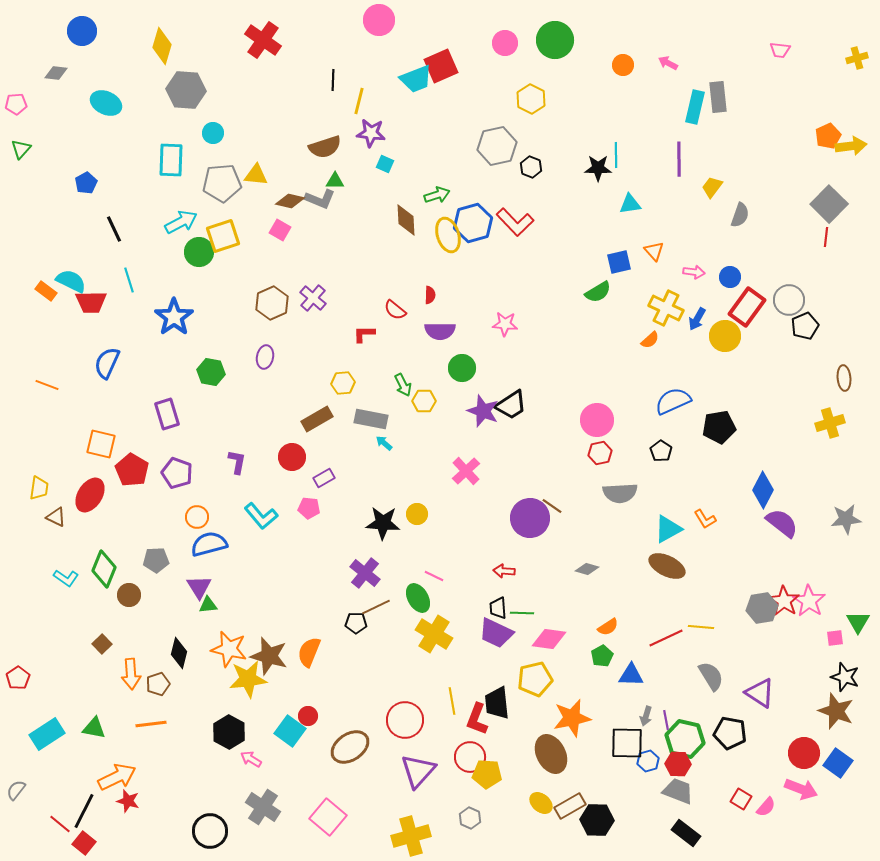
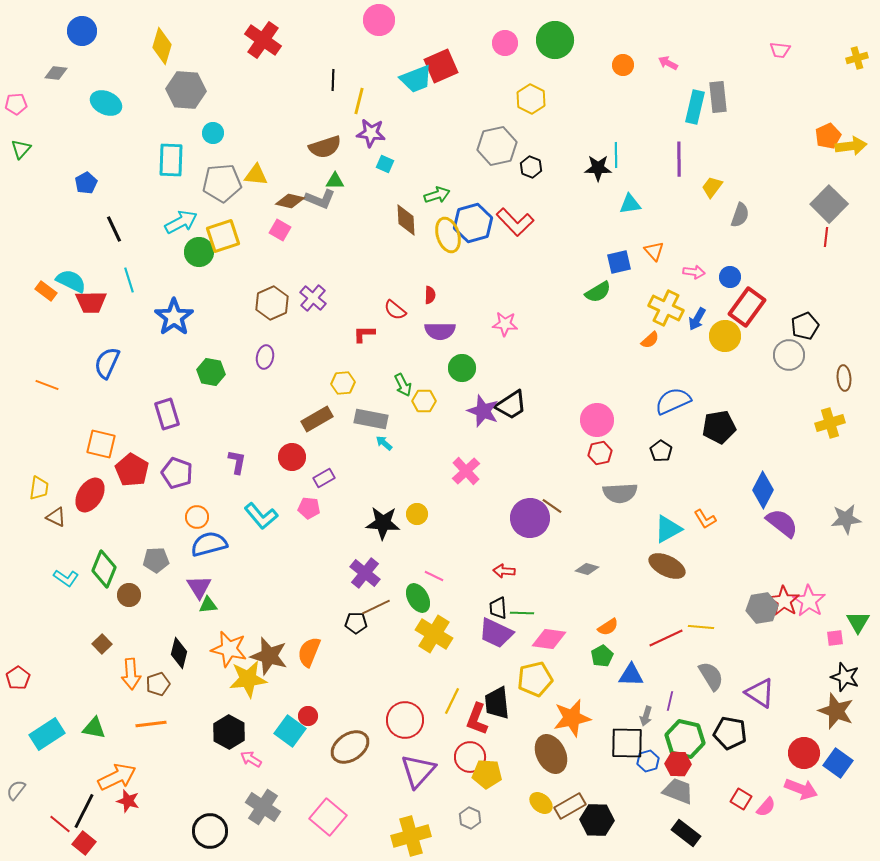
gray circle at (789, 300): moved 55 px down
yellow line at (452, 701): rotated 36 degrees clockwise
purple line at (666, 720): moved 4 px right, 19 px up; rotated 24 degrees clockwise
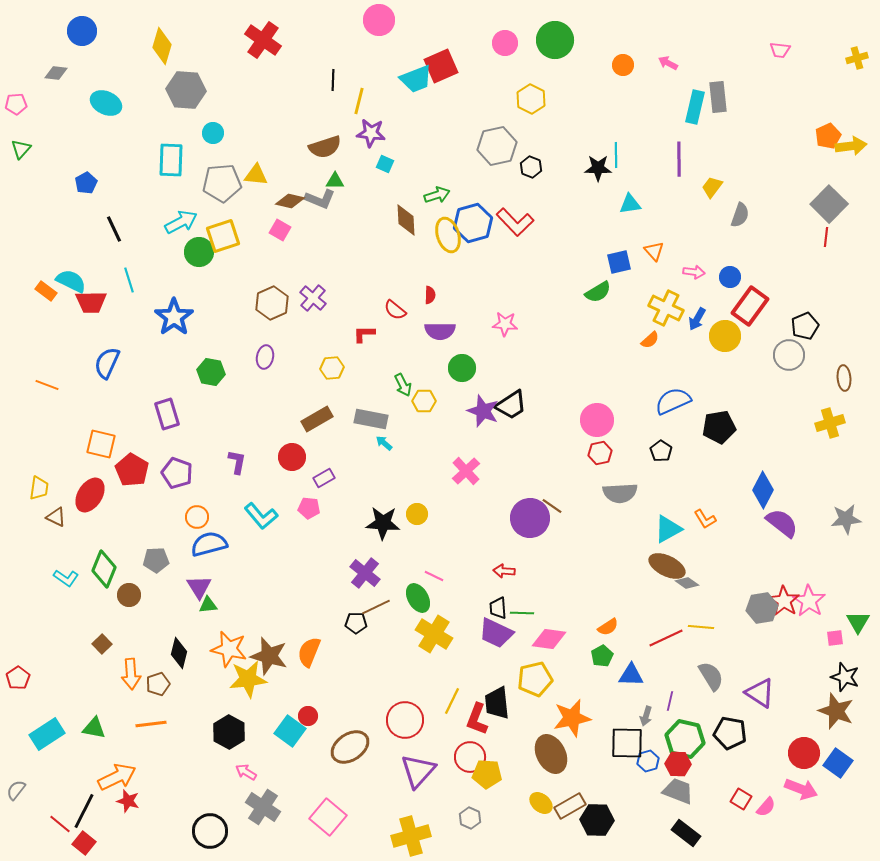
red rectangle at (747, 307): moved 3 px right, 1 px up
yellow hexagon at (343, 383): moved 11 px left, 15 px up
gray diamond at (587, 569): moved 100 px right, 14 px down; rotated 20 degrees clockwise
pink arrow at (251, 759): moved 5 px left, 13 px down
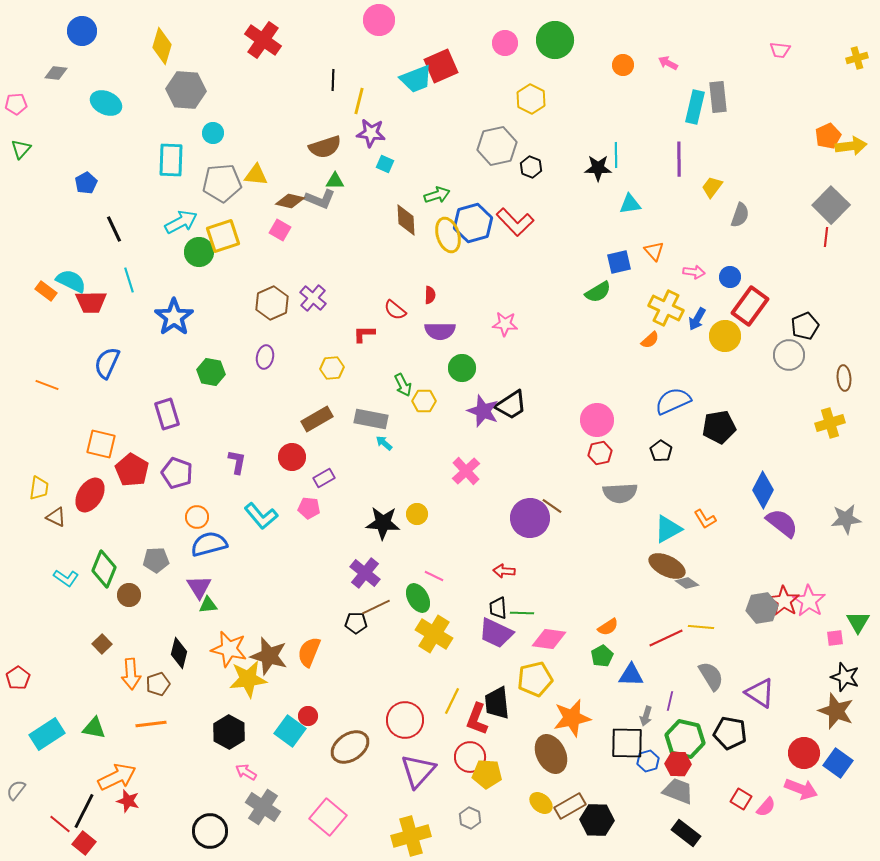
gray square at (829, 204): moved 2 px right, 1 px down
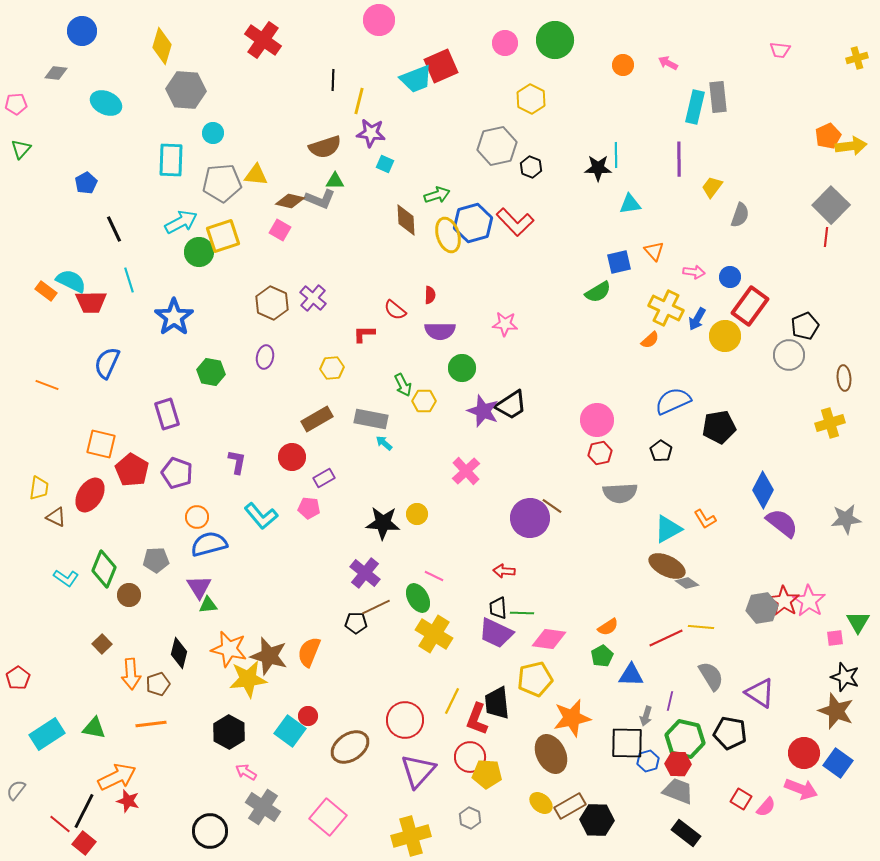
brown hexagon at (272, 303): rotated 12 degrees counterclockwise
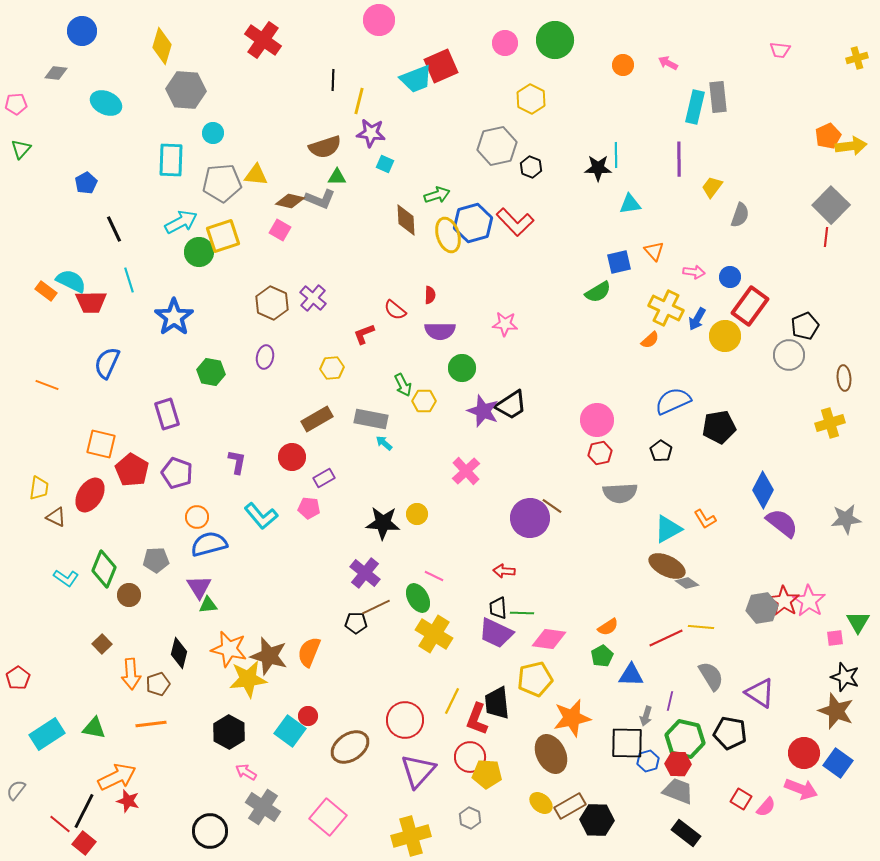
green triangle at (335, 181): moved 2 px right, 4 px up
red L-shape at (364, 334): rotated 20 degrees counterclockwise
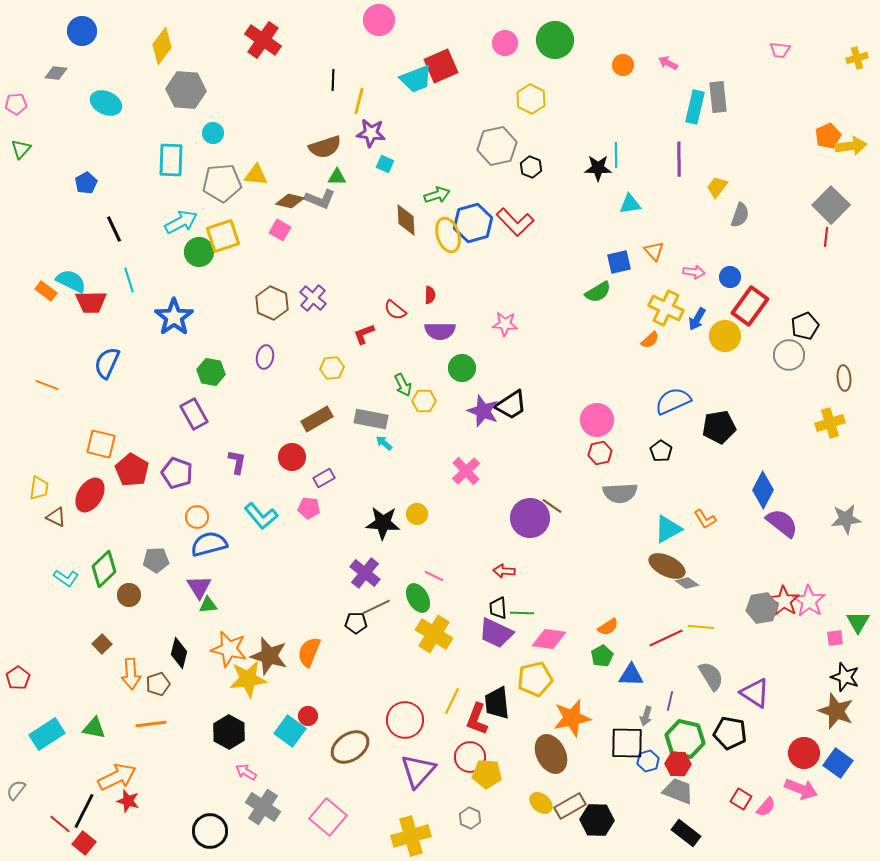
yellow diamond at (162, 46): rotated 21 degrees clockwise
yellow trapezoid at (712, 187): moved 5 px right
purple rectangle at (167, 414): moved 27 px right; rotated 12 degrees counterclockwise
green diamond at (104, 569): rotated 24 degrees clockwise
purple triangle at (760, 693): moved 5 px left
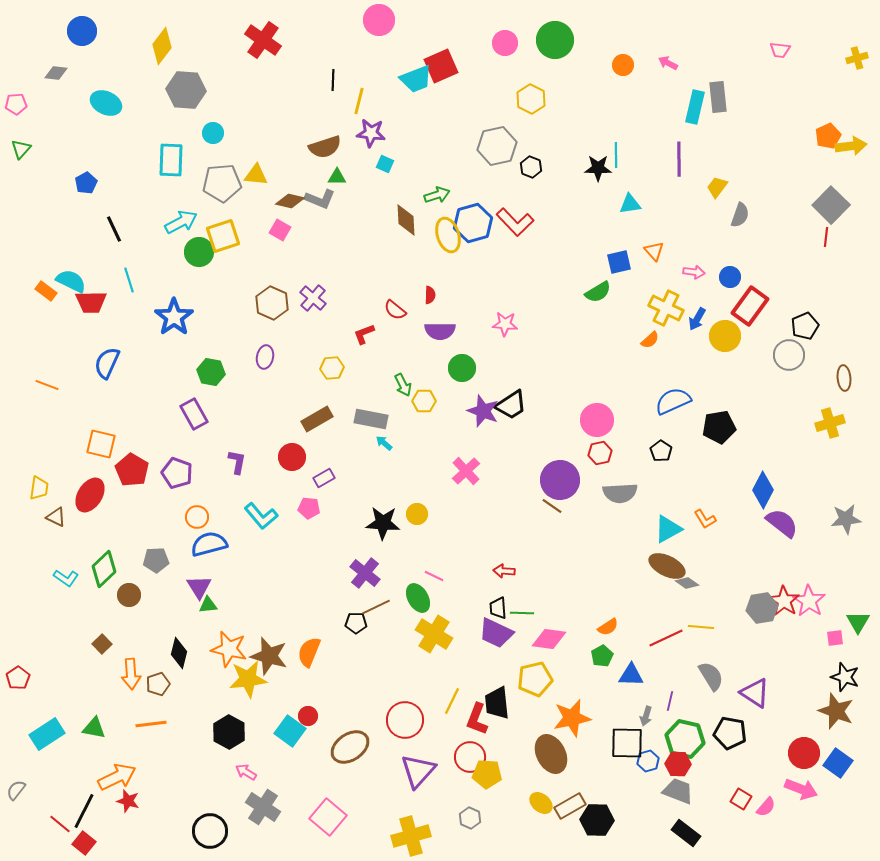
purple circle at (530, 518): moved 30 px right, 38 px up
